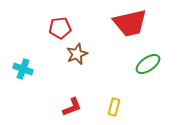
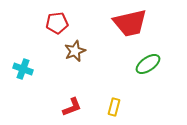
red pentagon: moved 3 px left, 5 px up
brown star: moved 2 px left, 3 px up
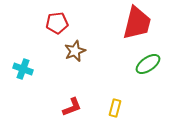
red trapezoid: moved 7 px right; rotated 63 degrees counterclockwise
yellow rectangle: moved 1 px right, 1 px down
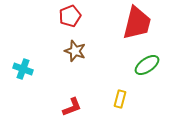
red pentagon: moved 13 px right, 7 px up; rotated 15 degrees counterclockwise
brown star: rotated 30 degrees counterclockwise
green ellipse: moved 1 px left, 1 px down
yellow rectangle: moved 5 px right, 9 px up
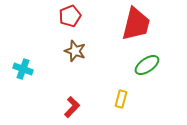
red trapezoid: moved 1 px left, 1 px down
yellow rectangle: moved 1 px right
red L-shape: rotated 25 degrees counterclockwise
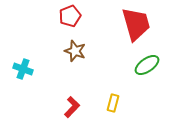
red trapezoid: rotated 30 degrees counterclockwise
yellow rectangle: moved 8 px left, 4 px down
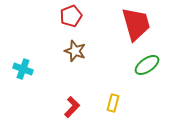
red pentagon: moved 1 px right
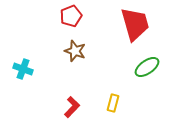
red trapezoid: moved 1 px left
green ellipse: moved 2 px down
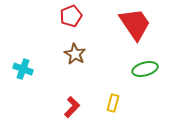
red trapezoid: rotated 18 degrees counterclockwise
brown star: moved 3 px down; rotated 10 degrees clockwise
green ellipse: moved 2 px left, 2 px down; rotated 20 degrees clockwise
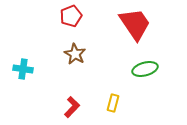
cyan cross: rotated 12 degrees counterclockwise
